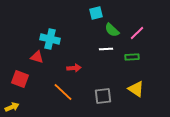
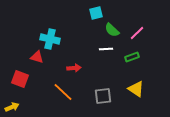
green rectangle: rotated 16 degrees counterclockwise
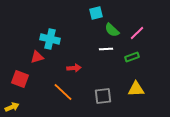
red triangle: rotated 32 degrees counterclockwise
yellow triangle: rotated 36 degrees counterclockwise
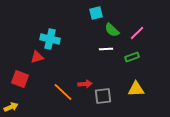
red arrow: moved 11 px right, 16 px down
yellow arrow: moved 1 px left
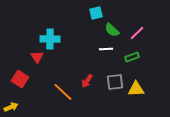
cyan cross: rotated 12 degrees counterclockwise
red triangle: rotated 48 degrees counterclockwise
red square: rotated 12 degrees clockwise
red arrow: moved 2 px right, 3 px up; rotated 128 degrees clockwise
gray square: moved 12 px right, 14 px up
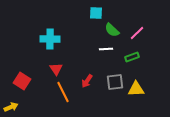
cyan square: rotated 16 degrees clockwise
red triangle: moved 19 px right, 12 px down
red square: moved 2 px right, 2 px down
orange line: rotated 20 degrees clockwise
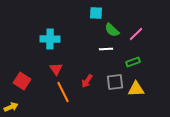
pink line: moved 1 px left, 1 px down
green rectangle: moved 1 px right, 5 px down
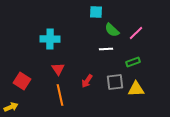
cyan square: moved 1 px up
pink line: moved 1 px up
red triangle: moved 2 px right
orange line: moved 3 px left, 3 px down; rotated 15 degrees clockwise
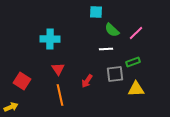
gray square: moved 8 px up
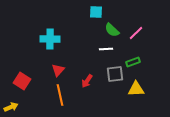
red triangle: moved 1 px down; rotated 16 degrees clockwise
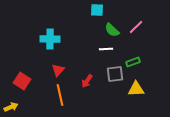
cyan square: moved 1 px right, 2 px up
pink line: moved 6 px up
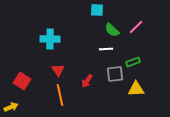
red triangle: rotated 16 degrees counterclockwise
